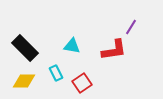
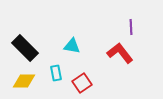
purple line: rotated 35 degrees counterclockwise
red L-shape: moved 6 px right, 3 px down; rotated 120 degrees counterclockwise
cyan rectangle: rotated 14 degrees clockwise
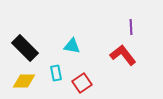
red L-shape: moved 3 px right, 2 px down
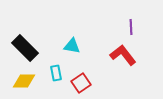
red square: moved 1 px left
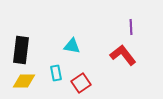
black rectangle: moved 4 px left, 2 px down; rotated 52 degrees clockwise
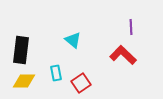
cyan triangle: moved 1 px right, 6 px up; rotated 30 degrees clockwise
red L-shape: rotated 8 degrees counterclockwise
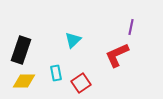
purple line: rotated 14 degrees clockwise
cyan triangle: rotated 36 degrees clockwise
black rectangle: rotated 12 degrees clockwise
red L-shape: moved 6 px left; rotated 68 degrees counterclockwise
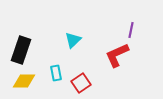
purple line: moved 3 px down
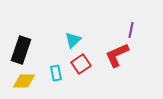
red square: moved 19 px up
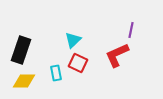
red square: moved 3 px left, 1 px up; rotated 30 degrees counterclockwise
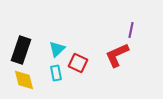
cyan triangle: moved 16 px left, 9 px down
yellow diamond: moved 1 px up; rotated 75 degrees clockwise
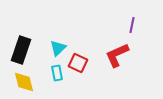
purple line: moved 1 px right, 5 px up
cyan triangle: moved 1 px right, 1 px up
cyan rectangle: moved 1 px right
yellow diamond: moved 2 px down
